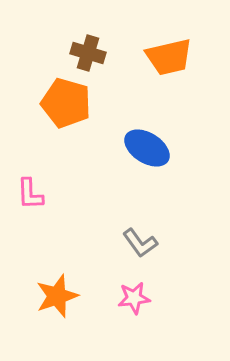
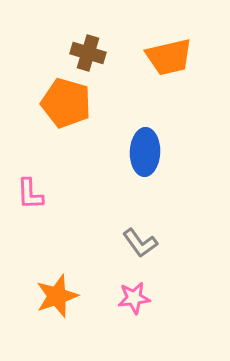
blue ellipse: moved 2 px left, 4 px down; rotated 60 degrees clockwise
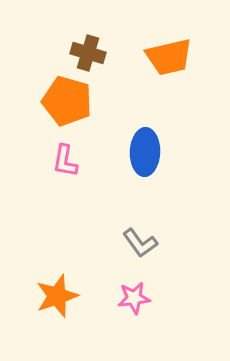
orange pentagon: moved 1 px right, 2 px up
pink L-shape: moved 35 px right, 33 px up; rotated 12 degrees clockwise
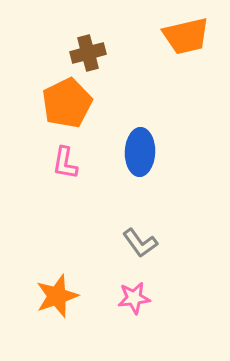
brown cross: rotated 32 degrees counterclockwise
orange trapezoid: moved 17 px right, 21 px up
orange pentagon: moved 2 px down; rotated 30 degrees clockwise
blue ellipse: moved 5 px left
pink L-shape: moved 2 px down
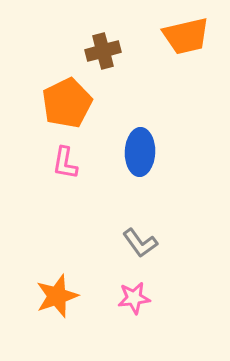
brown cross: moved 15 px right, 2 px up
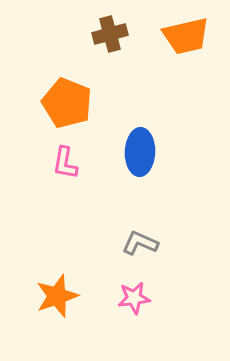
brown cross: moved 7 px right, 17 px up
orange pentagon: rotated 24 degrees counterclockwise
gray L-shape: rotated 150 degrees clockwise
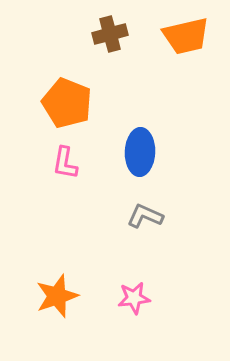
gray L-shape: moved 5 px right, 27 px up
